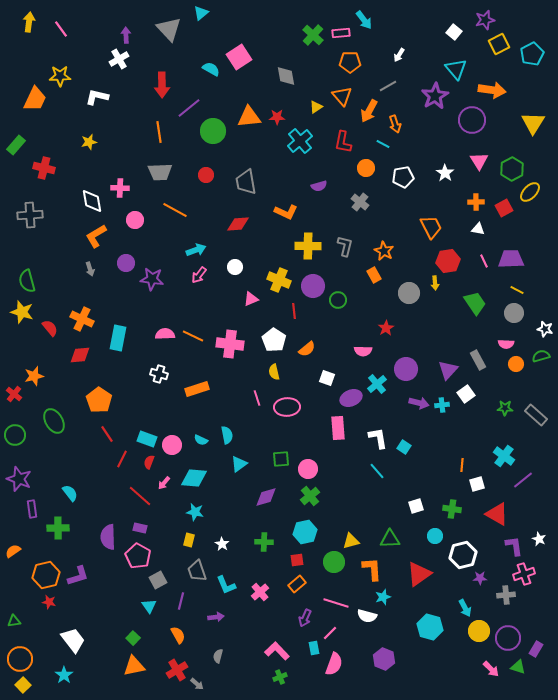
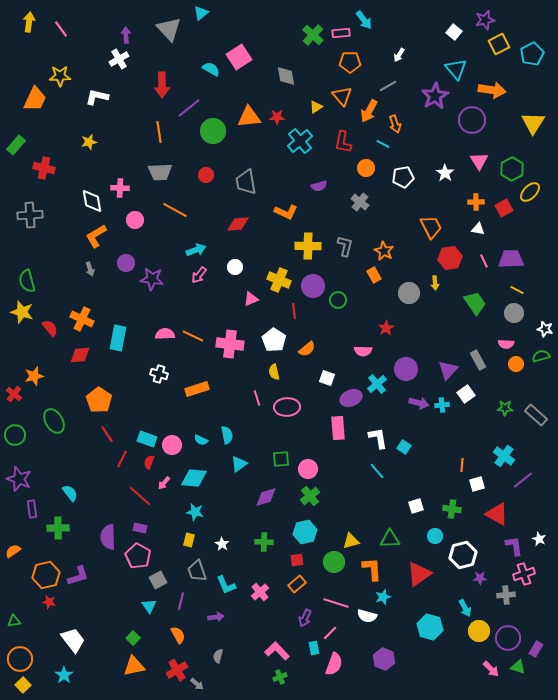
red hexagon at (448, 261): moved 2 px right, 3 px up
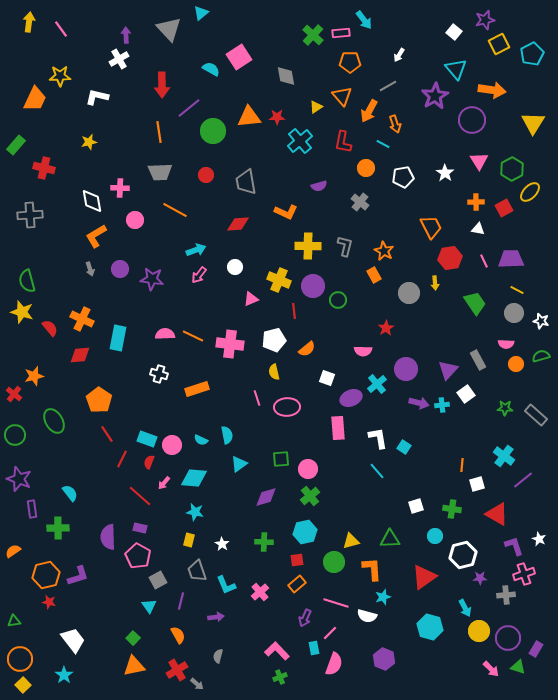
purple circle at (126, 263): moved 6 px left, 6 px down
white star at (545, 329): moved 4 px left, 8 px up
white pentagon at (274, 340): rotated 25 degrees clockwise
purple L-shape at (514, 546): rotated 10 degrees counterclockwise
red triangle at (419, 574): moved 5 px right, 3 px down
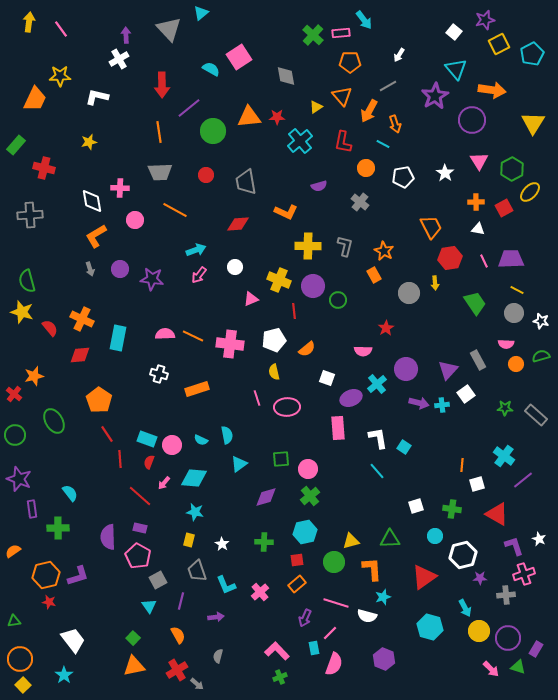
red line at (122, 459): moved 2 px left; rotated 30 degrees counterclockwise
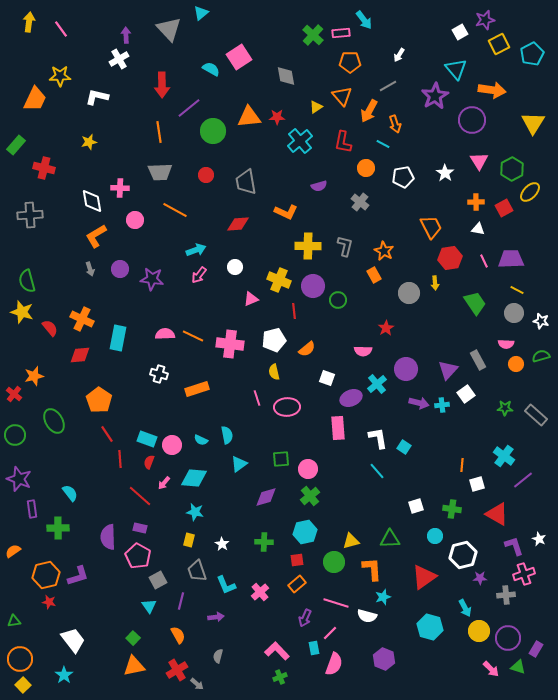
white square at (454, 32): moved 6 px right; rotated 21 degrees clockwise
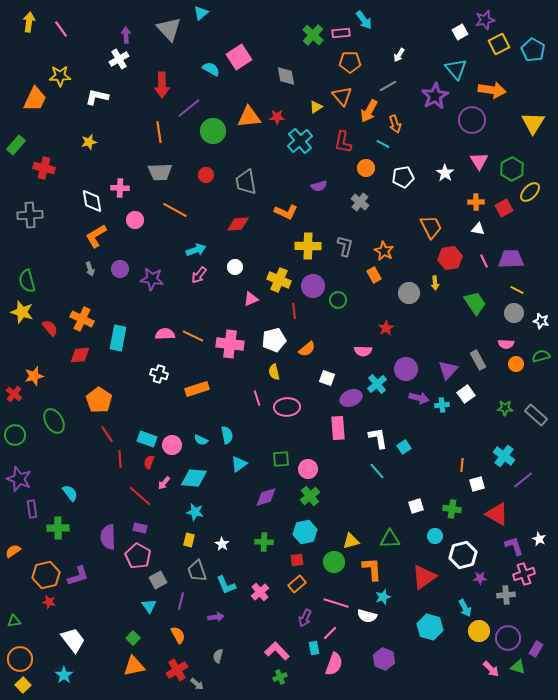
cyan pentagon at (532, 54): moved 1 px right, 4 px up; rotated 15 degrees counterclockwise
purple arrow at (419, 403): moved 5 px up
cyan square at (404, 447): rotated 24 degrees clockwise
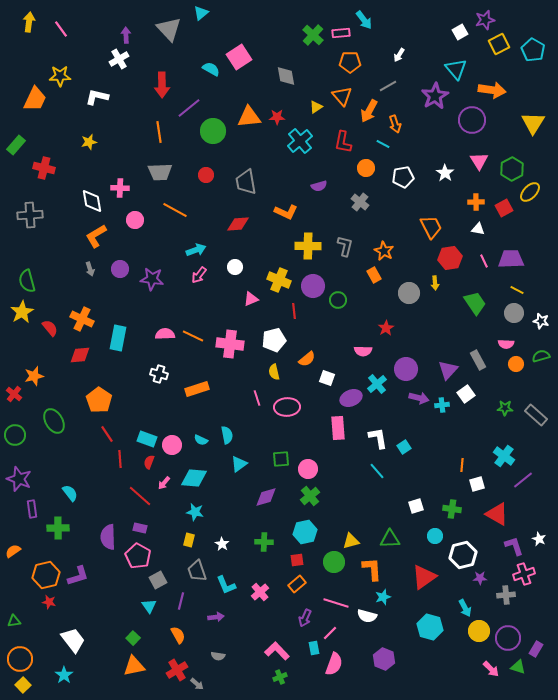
yellow star at (22, 312): rotated 25 degrees clockwise
orange semicircle at (307, 349): moved 10 px down
gray semicircle at (218, 656): rotated 96 degrees counterclockwise
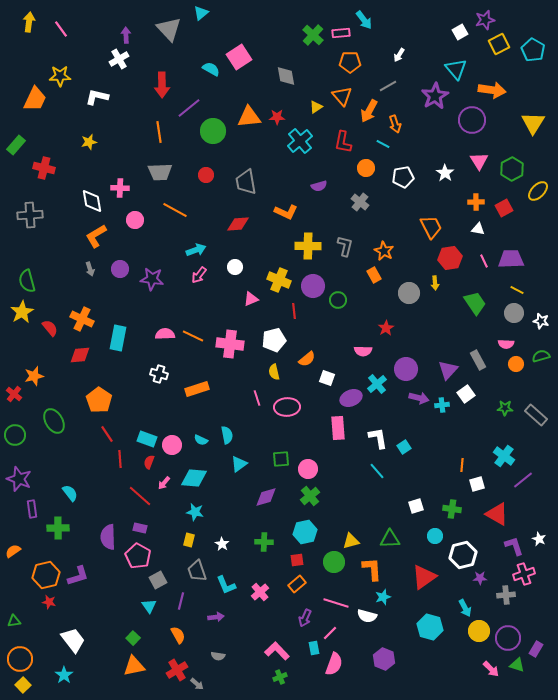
yellow ellipse at (530, 192): moved 8 px right, 1 px up
green triangle at (518, 667): moved 1 px left, 2 px up
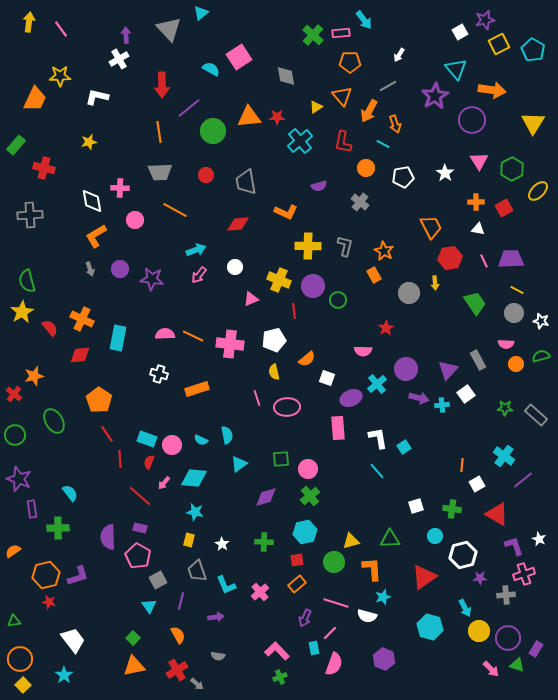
white square at (477, 484): rotated 14 degrees counterclockwise
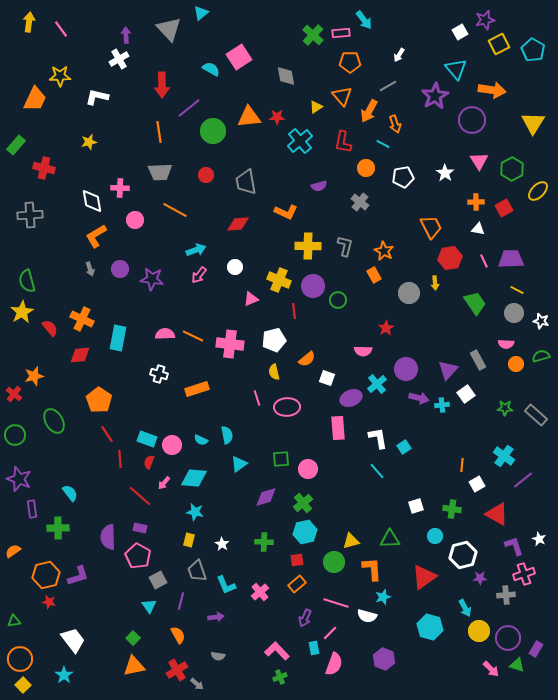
green cross at (310, 496): moved 7 px left, 7 px down
